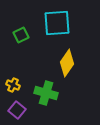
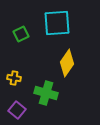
green square: moved 1 px up
yellow cross: moved 1 px right, 7 px up; rotated 16 degrees counterclockwise
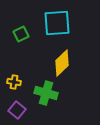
yellow diamond: moved 5 px left; rotated 12 degrees clockwise
yellow cross: moved 4 px down
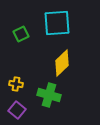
yellow cross: moved 2 px right, 2 px down
green cross: moved 3 px right, 2 px down
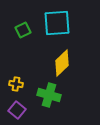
green square: moved 2 px right, 4 px up
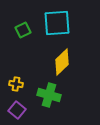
yellow diamond: moved 1 px up
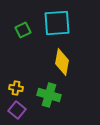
yellow diamond: rotated 36 degrees counterclockwise
yellow cross: moved 4 px down
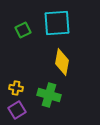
purple square: rotated 18 degrees clockwise
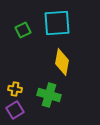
yellow cross: moved 1 px left, 1 px down
purple square: moved 2 px left
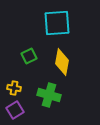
green square: moved 6 px right, 26 px down
yellow cross: moved 1 px left, 1 px up
